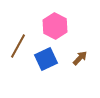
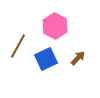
brown arrow: moved 2 px left
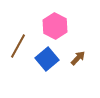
blue square: moved 1 px right; rotated 15 degrees counterclockwise
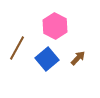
brown line: moved 1 px left, 2 px down
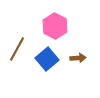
brown line: moved 1 px down
brown arrow: rotated 42 degrees clockwise
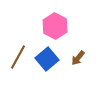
brown line: moved 1 px right, 8 px down
brown arrow: rotated 133 degrees clockwise
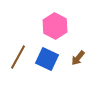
blue square: rotated 25 degrees counterclockwise
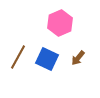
pink hexagon: moved 5 px right, 3 px up; rotated 10 degrees clockwise
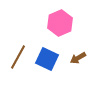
brown arrow: rotated 21 degrees clockwise
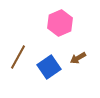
blue square: moved 2 px right, 8 px down; rotated 30 degrees clockwise
